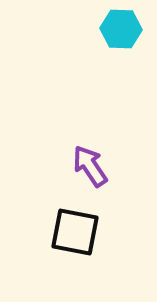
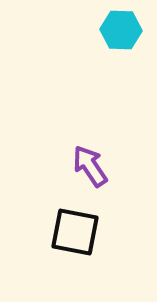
cyan hexagon: moved 1 px down
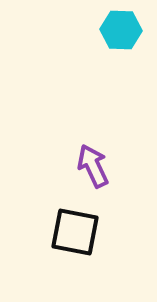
purple arrow: moved 3 px right; rotated 9 degrees clockwise
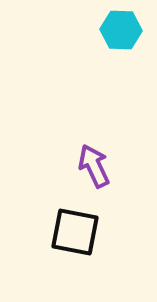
purple arrow: moved 1 px right
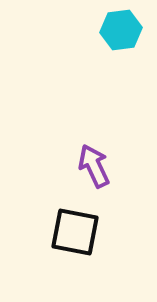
cyan hexagon: rotated 9 degrees counterclockwise
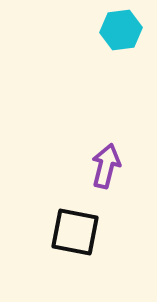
purple arrow: moved 12 px right; rotated 39 degrees clockwise
